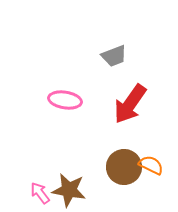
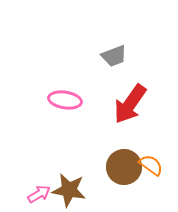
orange semicircle: rotated 10 degrees clockwise
pink arrow: moved 1 px left, 1 px down; rotated 95 degrees clockwise
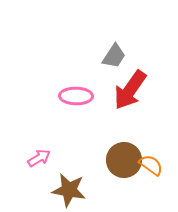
gray trapezoid: rotated 36 degrees counterclockwise
pink ellipse: moved 11 px right, 4 px up; rotated 8 degrees counterclockwise
red arrow: moved 14 px up
brown circle: moved 7 px up
pink arrow: moved 36 px up
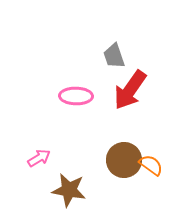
gray trapezoid: rotated 128 degrees clockwise
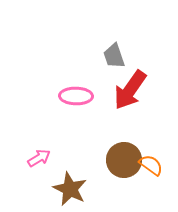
brown star: moved 1 px right, 1 px up; rotated 16 degrees clockwise
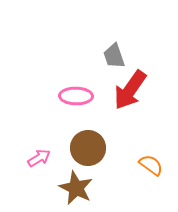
brown circle: moved 36 px left, 12 px up
brown star: moved 6 px right, 1 px up
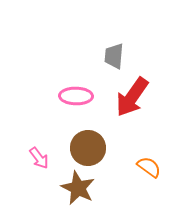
gray trapezoid: rotated 24 degrees clockwise
red arrow: moved 2 px right, 7 px down
pink arrow: rotated 85 degrees clockwise
orange semicircle: moved 2 px left, 2 px down
brown star: moved 2 px right
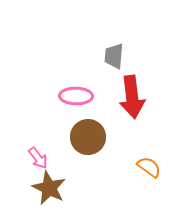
red arrow: rotated 42 degrees counterclockwise
brown circle: moved 11 px up
pink arrow: moved 1 px left
brown star: moved 29 px left
